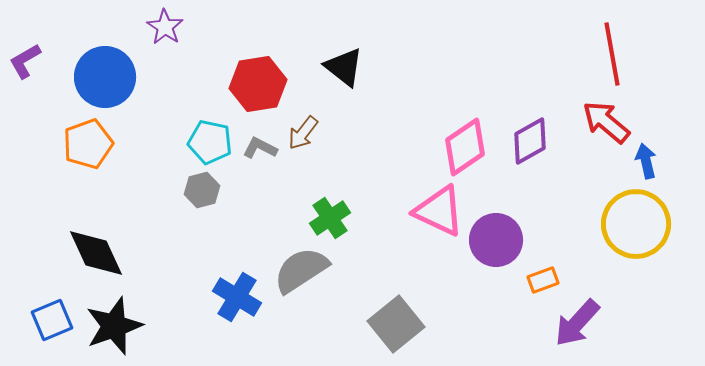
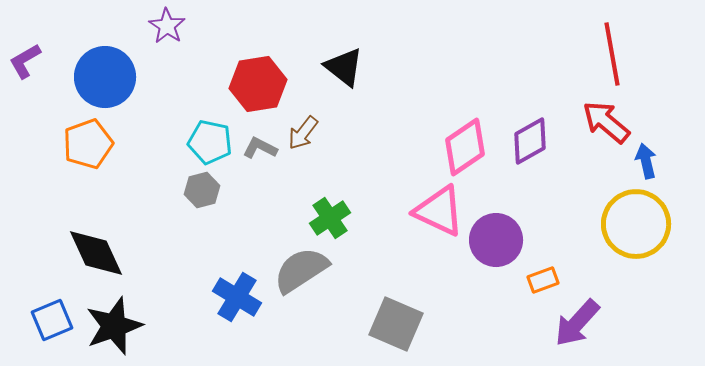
purple star: moved 2 px right, 1 px up
gray square: rotated 28 degrees counterclockwise
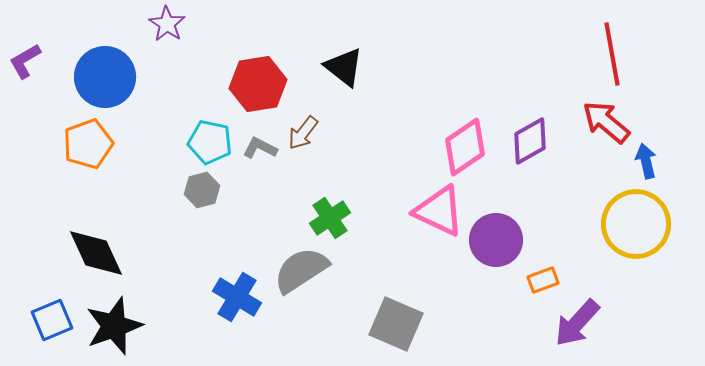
purple star: moved 2 px up
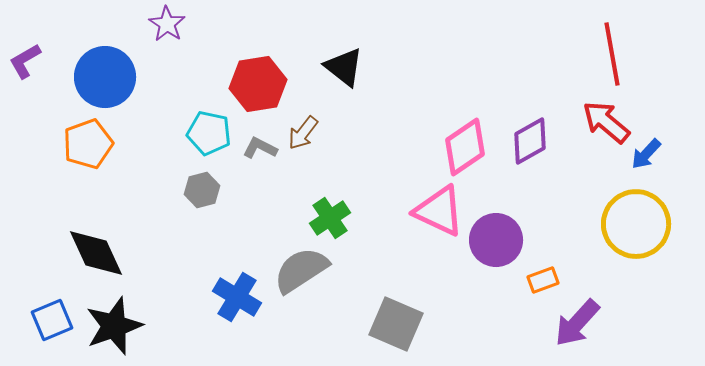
cyan pentagon: moved 1 px left, 9 px up
blue arrow: moved 7 px up; rotated 124 degrees counterclockwise
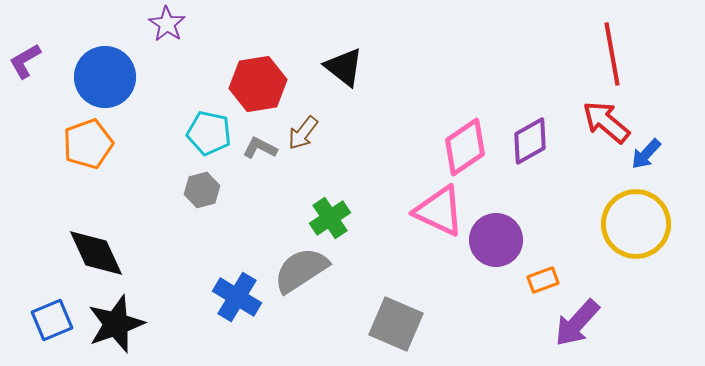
black star: moved 2 px right, 2 px up
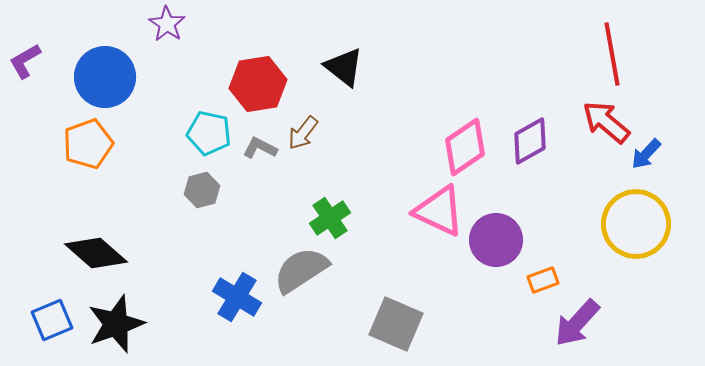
black diamond: rotated 24 degrees counterclockwise
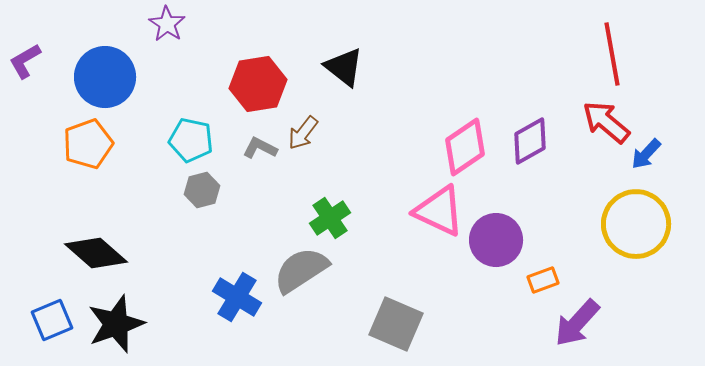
cyan pentagon: moved 18 px left, 7 px down
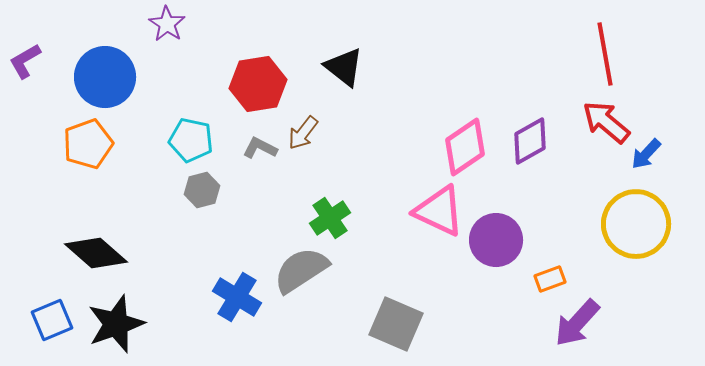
red line: moved 7 px left
orange rectangle: moved 7 px right, 1 px up
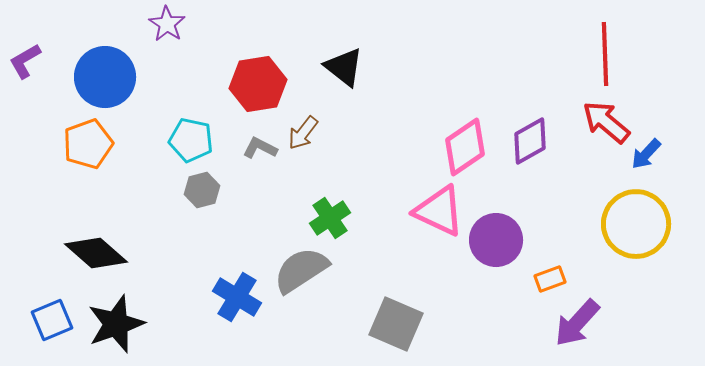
red line: rotated 8 degrees clockwise
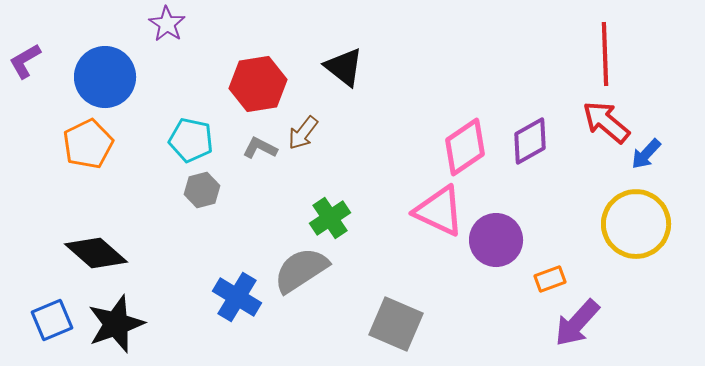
orange pentagon: rotated 6 degrees counterclockwise
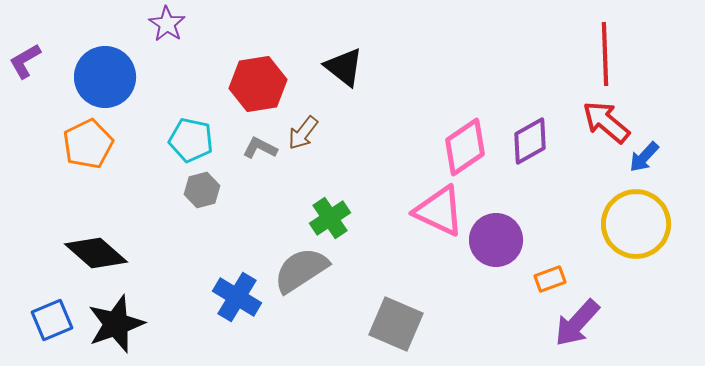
blue arrow: moved 2 px left, 3 px down
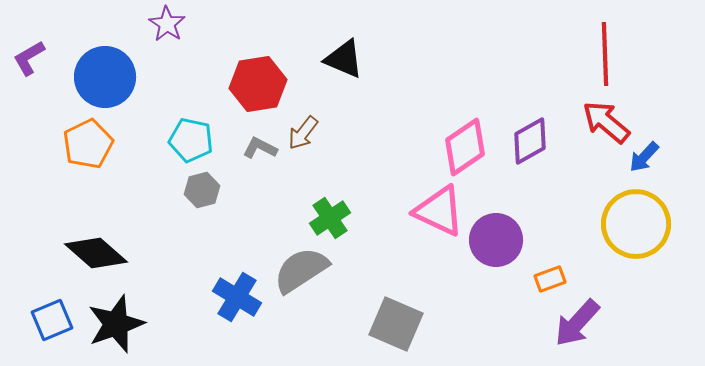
purple L-shape: moved 4 px right, 3 px up
black triangle: moved 8 px up; rotated 15 degrees counterclockwise
